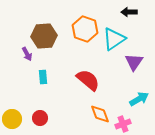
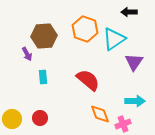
cyan arrow: moved 4 px left, 2 px down; rotated 30 degrees clockwise
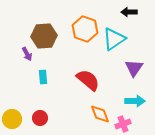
purple triangle: moved 6 px down
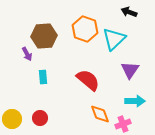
black arrow: rotated 21 degrees clockwise
cyan triangle: rotated 10 degrees counterclockwise
purple triangle: moved 4 px left, 2 px down
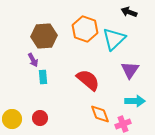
purple arrow: moved 6 px right, 6 px down
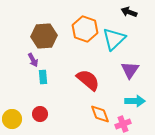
red circle: moved 4 px up
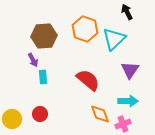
black arrow: moved 2 px left; rotated 42 degrees clockwise
cyan arrow: moved 7 px left
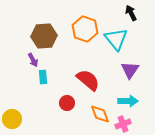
black arrow: moved 4 px right, 1 px down
cyan triangle: moved 2 px right; rotated 25 degrees counterclockwise
red circle: moved 27 px right, 11 px up
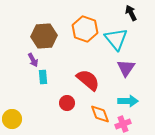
purple triangle: moved 4 px left, 2 px up
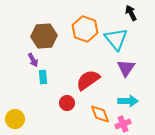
red semicircle: rotated 75 degrees counterclockwise
yellow circle: moved 3 px right
